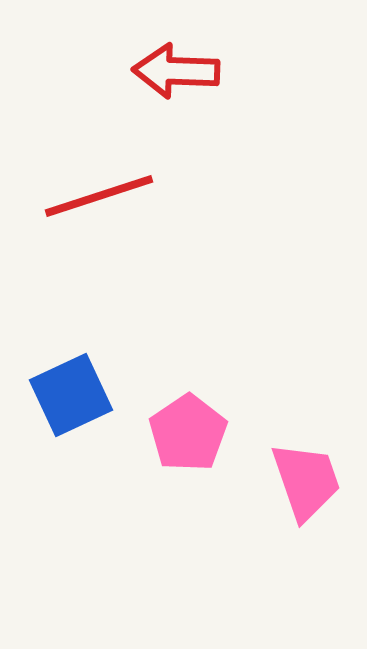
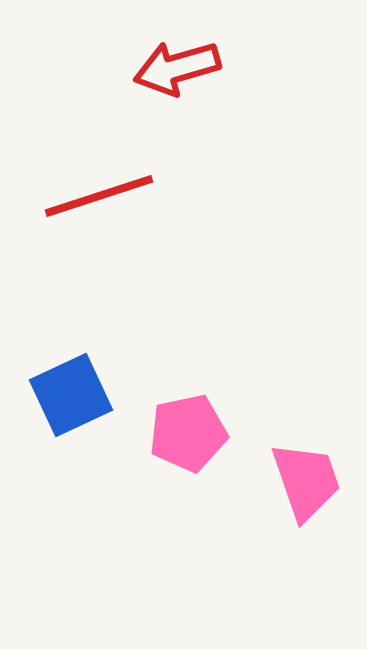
red arrow: moved 1 px right, 3 px up; rotated 18 degrees counterclockwise
pink pentagon: rotated 22 degrees clockwise
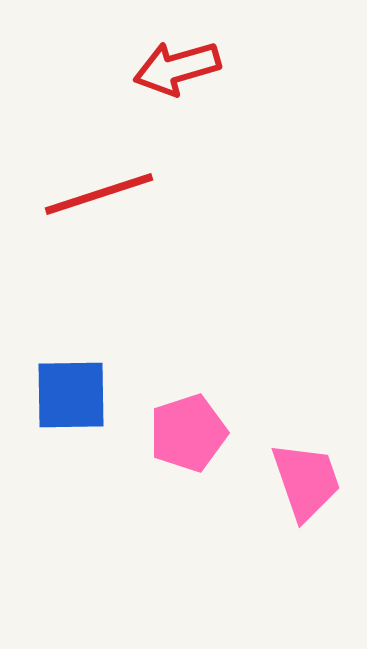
red line: moved 2 px up
blue square: rotated 24 degrees clockwise
pink pentagon: rotated 6 degrees counterclockwise
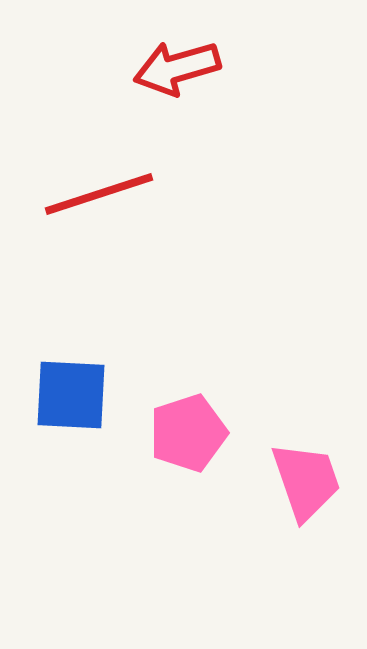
blue square: rotated 4 degrees clockwise
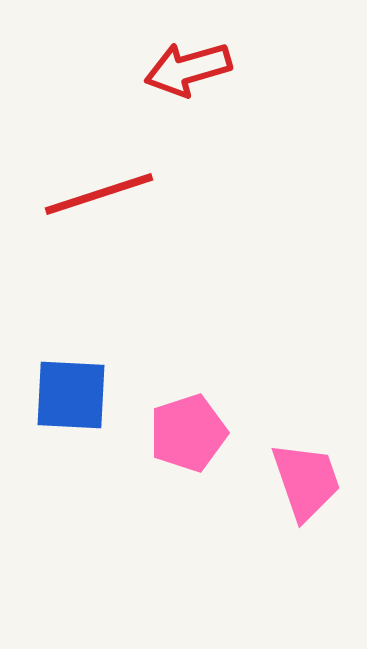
red arrow: moved 11 px right, 1 px down
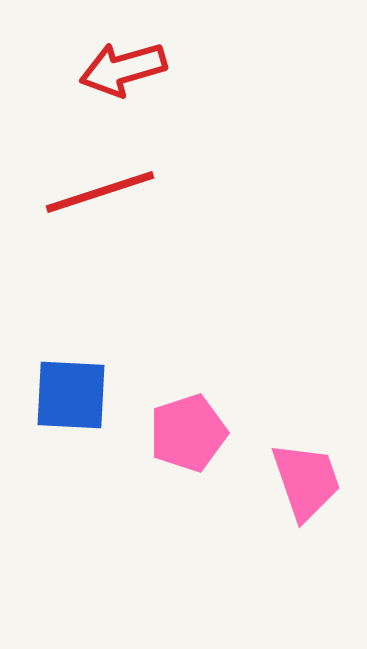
red arrow: moved 65 px left
red line: moved 1 px right, 2 px up
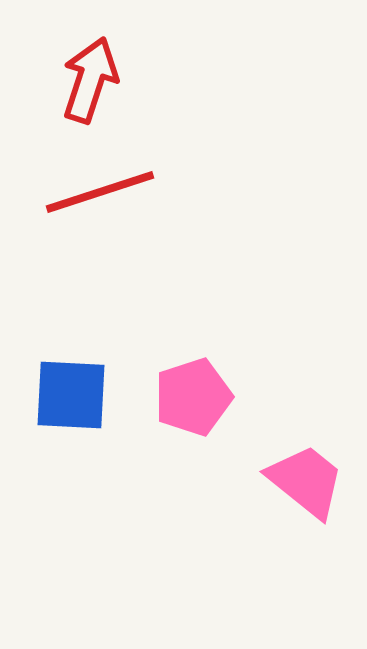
red arrow: moved 33 px left, 11 px down; rotated 124 degrees clockwise
pink pentagon: moved 5 px right, 36 px up
pink trapezoid: rotated 32 degrees counterclockwise
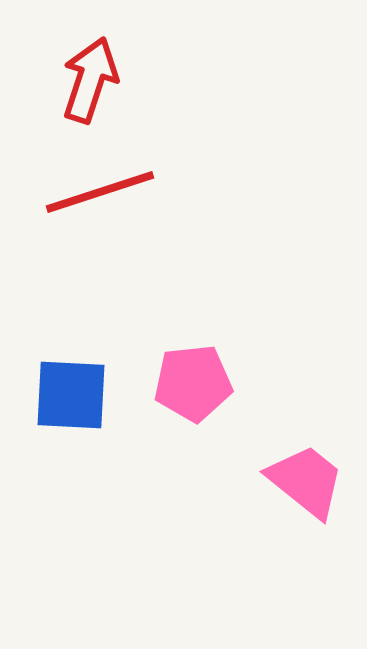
pink pentagon: moved 14 px up; rotated 12 degrees clockwise
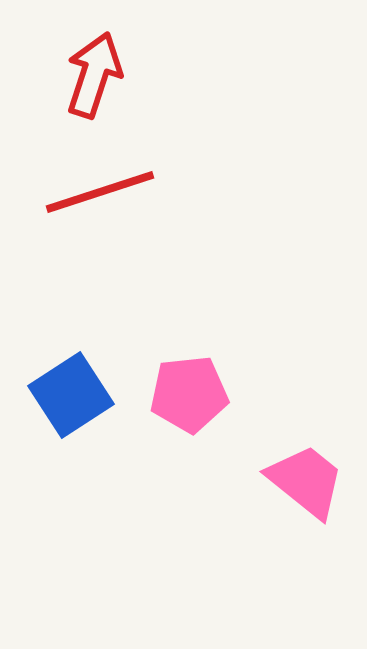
red arrow: moved 4 px right, 5 px up
pink pentagon: moved 4 px left, 11 px down
blue square: rotated 36 degrees counterclockwise
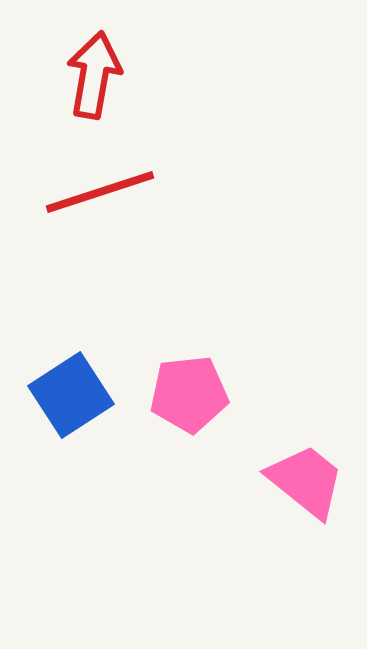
red arrow: rotated 8 degrees counterclockwise
